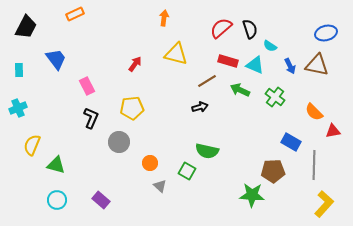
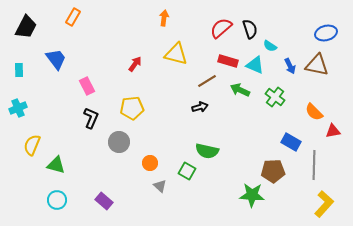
orange rectangle: moved 2 px left, 3 px down; rotated 36 degrees counterclockwise
purple rectangle: moved 3 px right, 1 px down
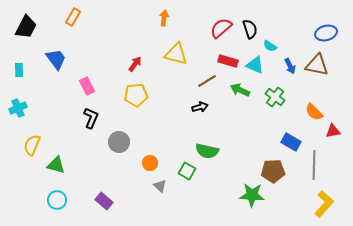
yellow pentagon: moved 4 px right, 13 px up
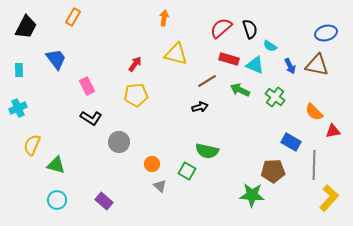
red rectangle: moved 1 px right, 2 px up
black L-shape: rotated 100 degrees clockwise
orange circle: moved 2 px right, 1 px down
yellow L-shape: moved 5 px right, 6 px up
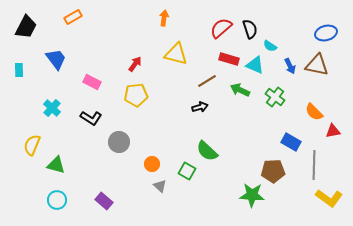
orange rectangle: rotated 30 degrees clockwise
pink rectangle: moved 5 px right, 4 px up; rotated 36 degrees counterclockwise
cyan cross: moved 34 px right; rotated 24 degrees counterclockwise
green semicircle: rotated 30 degrees clockwise
yellow L-shape: rotated 84 degrees clockwise
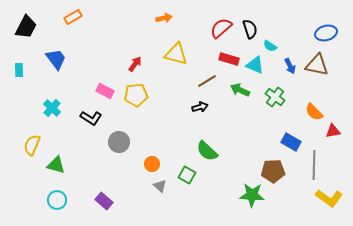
orange arrow: rotated 70 degrees clockwise
pink rectangle: moved 13 px right, 9 px down
green square: moved 4 px down
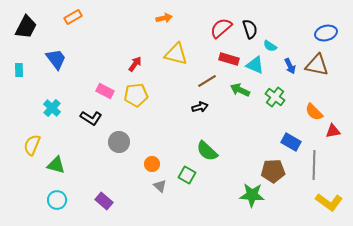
yellow L-shape: moved 4 px down
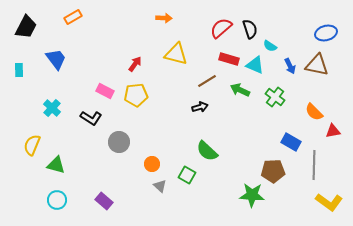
orange arrow: rotated 14 degrees clockwise
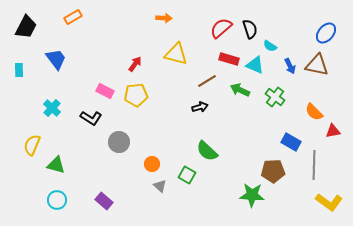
blue ellipse: rotated 35 degrees counterclockwise
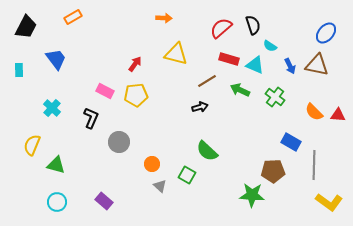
black semicircle: moved 3 px right, 4 px up
black L-shape: rotated 100 degrees counterclockwise
red triangle: moved 5 px right, 16 px up; rotated 14 degrees clockwise
cyan circle: moved 2 px down
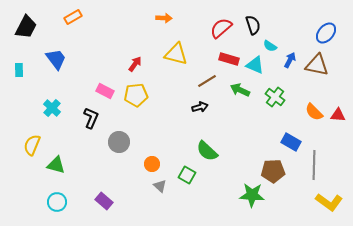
blue arrow: moved 6 px up; rotated 126 degrees counterclockwise
